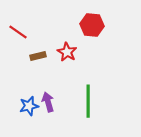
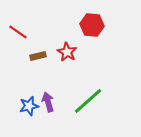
green line: rotated 48 degrees clockwise
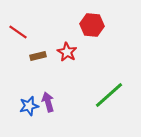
green line: moved 21 px right, 6 px up
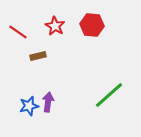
red star: moved 12 px left, 26 px up
purple arrow: rotated 24 degrees clockwise
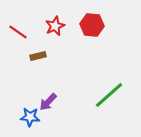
red star: rotated 18 degrees clockwise
purple arrow: rotated 144 degrees counterclockwise
blue star: moved 1 px right, 11 px down; rotated 18 degrees clockwise
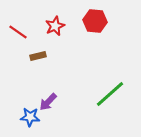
red hexagon: moved 3 px right, 4 px up
green line: moved 1 px right, 1 px up
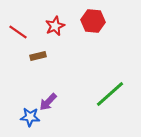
red hexagon: moved 2 px left
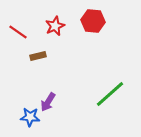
purple arrow: rotated 12 degrees counterclockwise
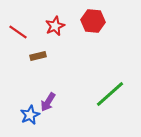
blue star: moved 2 px up; rotated 30 degrees counterclockwise
